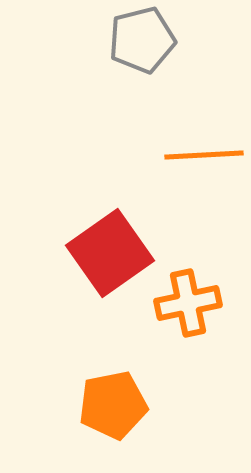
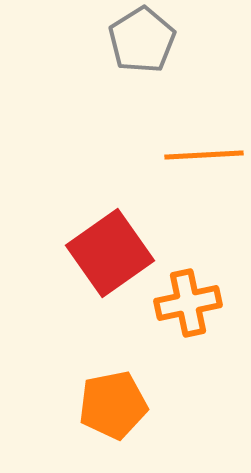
gray pentagon: rotated 18 degrees counterclockwise
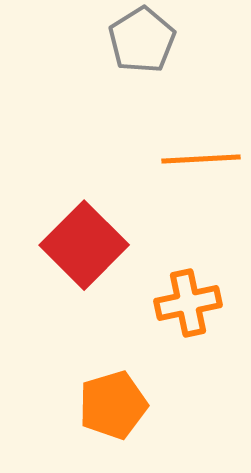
orange line: moved 3 px left, 4 px down
red square: moved 26 px left, 8 px up; rotated 10 degrees counterclockwise
orange pentagon: rotated 6 degrees counterclockwise
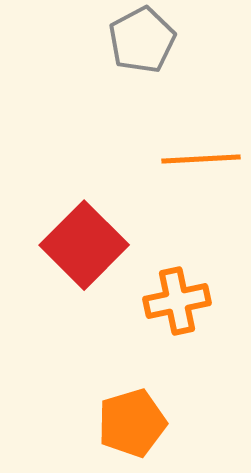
gray pentagon: rotated 4 degrees clockwise
orange cross: moved 11 px left, 2 px up
orange pentagon: moved 19 px right, 18 px down
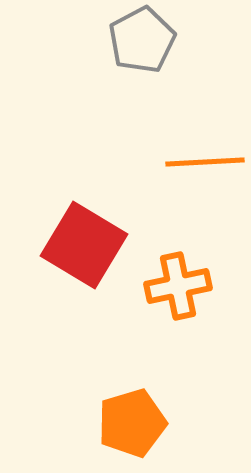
orange line: moved 4 px right, 3 px down
red square: rotated 14 degrees counterclockwise
orange cross: moved 1 px right, 15 px up
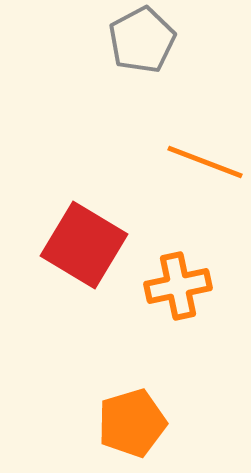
orange line: rotated 24 degrees clockwise
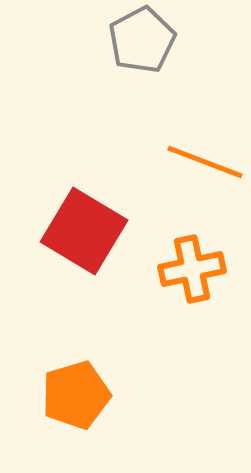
red square: moved 14 px up
orange cross: moved 14 px right, 17 px up
orange pentagon: moved 56 px left, 28 px up
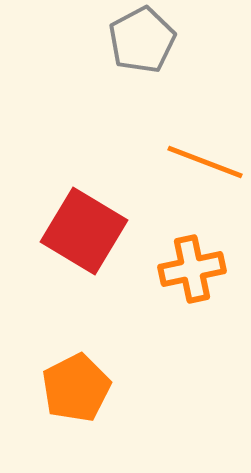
orange pentagon: moved 7 px up; rotated 10 degrees counterclockwise
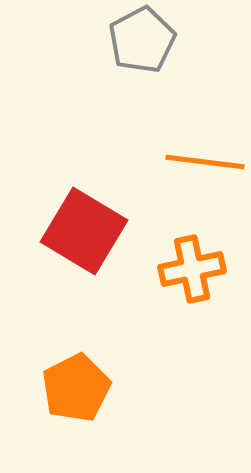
orange line: rotated 14 degrees counterclockwise
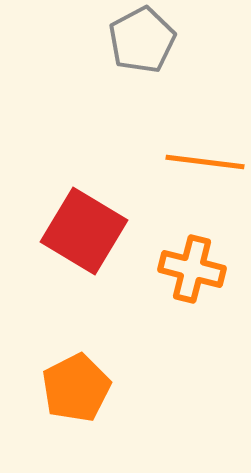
orange cross: rotated 26 degrees clockwise
